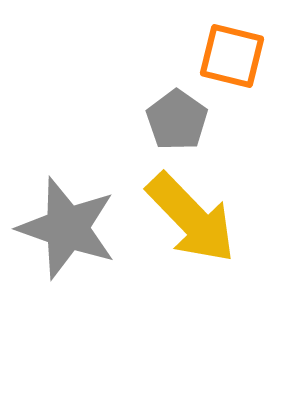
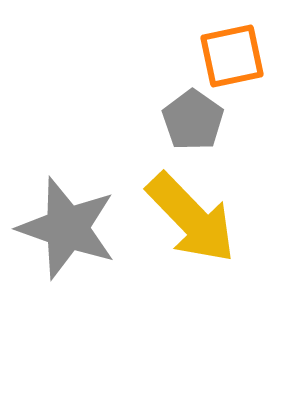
orange square: rotated 26 degrees counterclockwise
gray pentagon: moved 16 px right
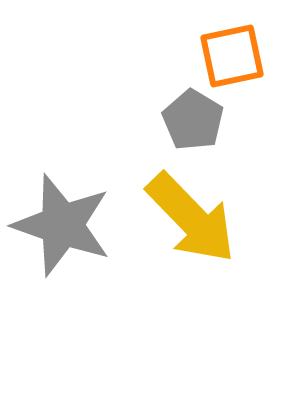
gray pentagon: rotated 4 degrees counterclockwise
gray star: moved 5 px left, 3 px up
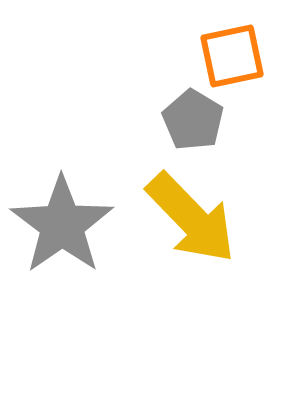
gray star: rotated 18 degrees clockwise
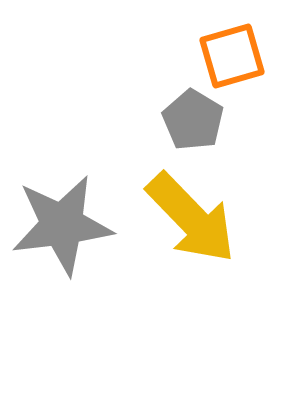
orange square: rotated 4 degrees counterclockwise
gray star: rotated 28 degrees clockwise
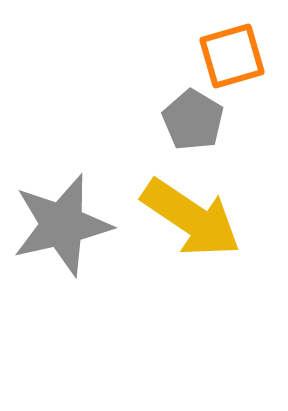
yellow arrow: rotated 12 degrees counterclockwise
gray star: rotated 6 degrees counterclockwise
